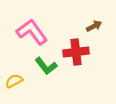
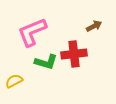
pink L-shape: rotated 76 degrees counterclockwise
red cross: moved 2 px left, 2 px down
green L-shape: moved 4 px up; rotated 35 degrees counterclockwise
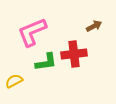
green L-shape: rotated 25 degrees counterclockwise
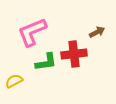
brown arrow: moved 3 px right, 6 px down
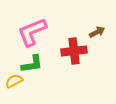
red cross: moved 3 px up
green L-shape: moved 14 px left, 2 px down
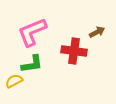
red cross: rotated 15 degrees clockwise
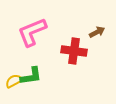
green L-shape: moved 1 px left, 12 px down
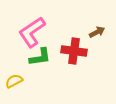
pink L-shape: rotated 12 degrees counterclockwise
green L-shape: moved 9 px right, 19 px up
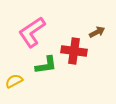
green L-shape: moved 6 px right, 8 px down
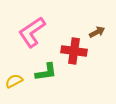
green L-shape: moved 7 px down
